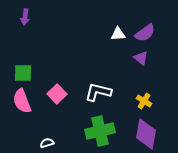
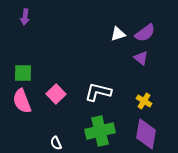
white triangle: rotated 14 degrees counterclockwise
pink square: moved 1 px left
white semicircle: moved 9 px right; rotated 96 degrees counterclockwise
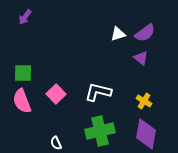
purple arrow: rotated 28 degrees clockwise
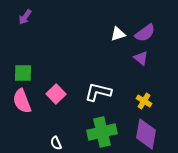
green cross: moved 2 px right, 1 px down
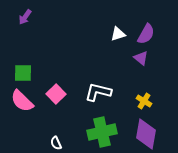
purple semicircle: moved 1 px right, 1 px down; rotated 25 degrees counterclockwise
pink semicircle: rotated 25 degrees counterclockwise
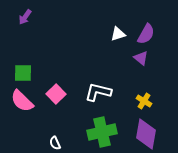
white semicircle: moved 1 px left
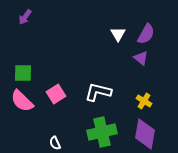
white triangle: rotated 42 degrees counterclockwise
pink square: rotated 12 degrees clockwise
purple diamond: moved 1 px left
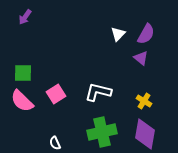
white triangle: rotated 14 degrees clockwise
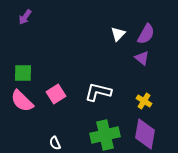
purple triangle: moved 1 px right
green cross: moved 3 px right, 3 px down
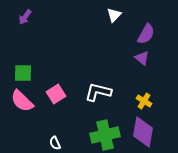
white triangle: moved 4 px left, 19 px up
purple diamond: moved 2 px left, 2 px up
